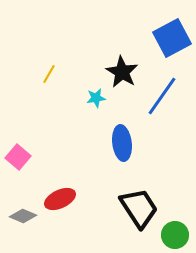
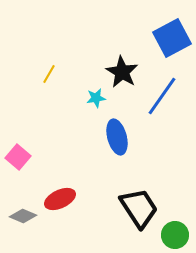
blue ellipse: moved 5 px left, 6 px up; rotated 8 degrees counterclockwise
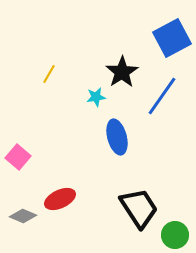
black star: rotated 8 degrees clockwise
cyan star: moved 1 px up
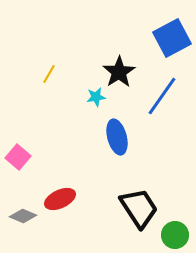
black star: moved 3 px left
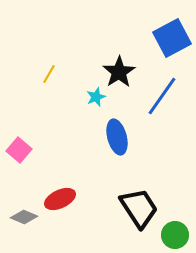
cyan star: rotated 12 degrees counterclockwise
pink square: moved 1 px right, 7 px up
gray diamond: moved 1 px right, 1 px down
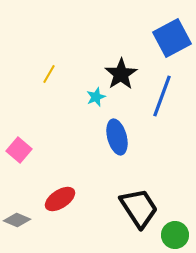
black star: moved 2 px right, 2 px down
blue line: rotated 15 degrees counterclockwise
red ellipse: rotated 8 degrees counterclockwise
gray diamond: moved 7 px left, 3 px down
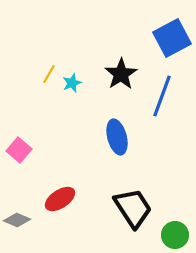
cyan star: moved 24 px left, 14 px up
black trapezoid: moved 6 px left
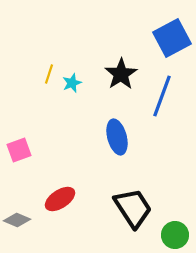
yellow line: rotated 12 degrees counterclockwise
pink square: rotated 30 degrees clockwise
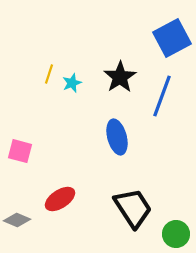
black star: moved 1 px left, 3 px down
pink square: moved 1 px right, 1 px down; rotated 35 degrees clockwise
green circle: moved 1 px right, 1 px up
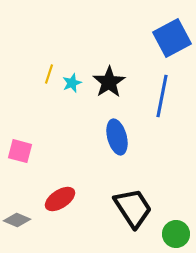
black star: moved 11 px left, 5 px down
blue line: rotated 9 degrees counterclockwise
